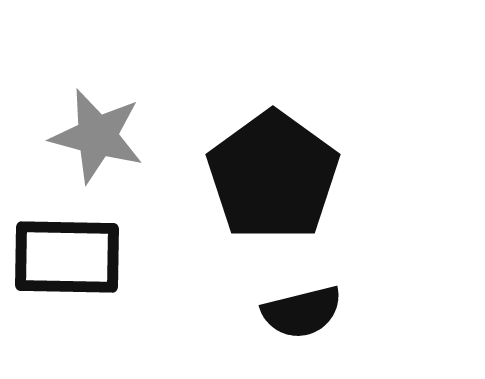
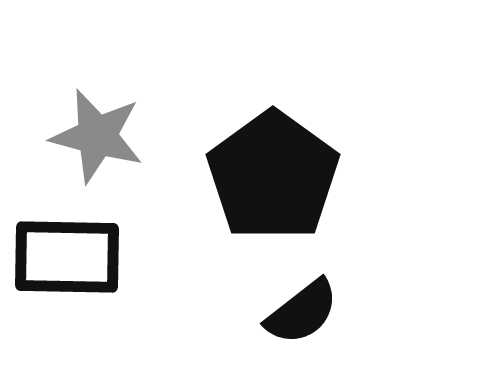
black semicircle: rotated 24 degrees counterclockwise
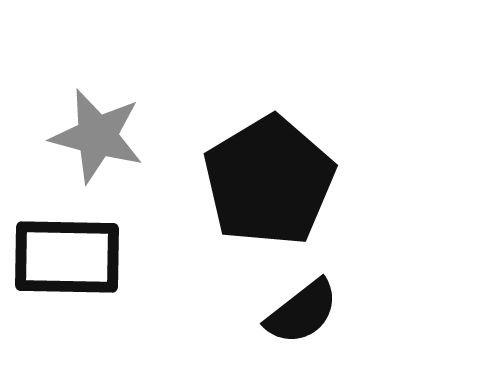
black pentagon: moved 4 px left, 5 px down; rotated 5 degrees clockwise
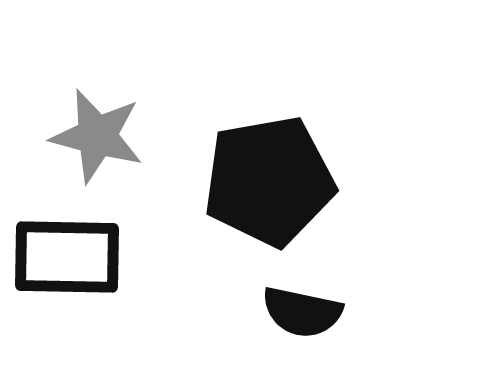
black pentagon: rotated 21 degrees clockwise
black semicircle: rotated 50 degrees clockwise
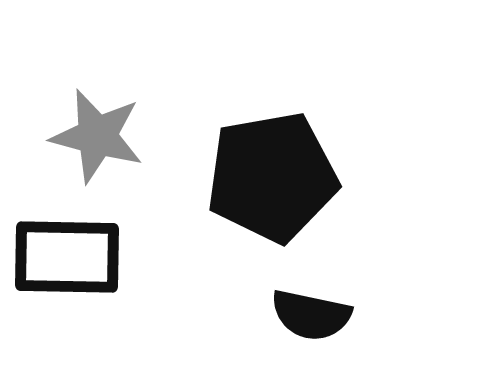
black pentagon: moved 3 px right, 4 px up
black semicircle: moved 9 px right, 3 px down
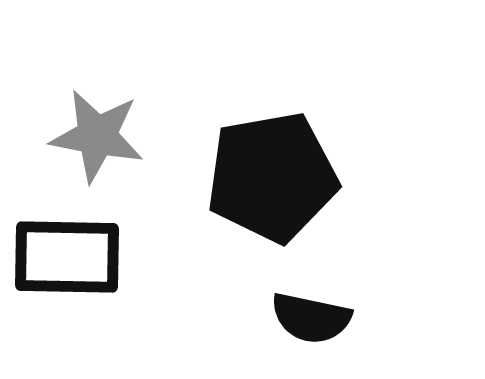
gray star: rotated 4 degrees counterclockwise
black semicircle: moved 3 px down
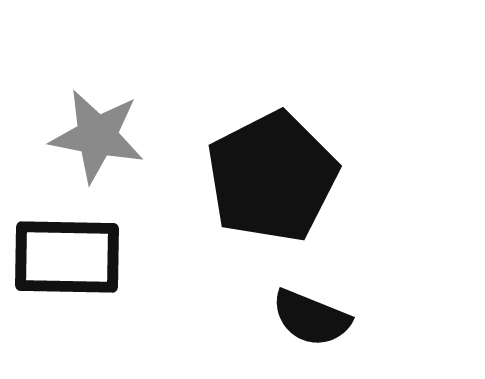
black pentagon: rotated 17 degrees counterclockwise
black semicircle: rotated 10 degrees clockwise
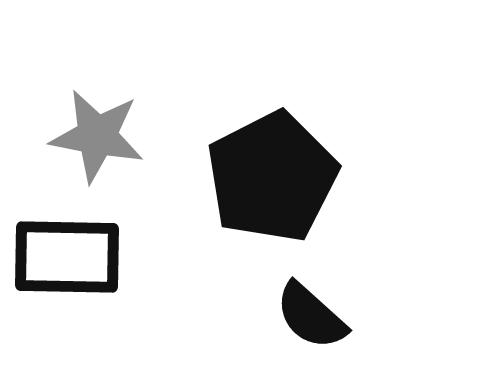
black semicircle: moved 2 px up; rotated 20 degrees clockwise
